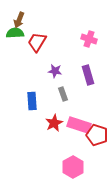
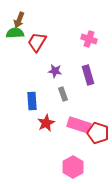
red star: moved 8 px left
red pentagon: moved 1 px right, 2 px up
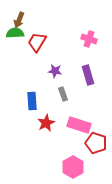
red pentagon: moved 2 px left, 10 px down
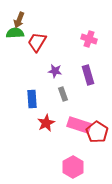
blue rectangle: moved 2 px up
red pentagon: moved 1 px right, 11 px up; rotated 15 degrees clockwise
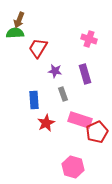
red trapezoid: moved 1 px right, 6 px down
purple rectangle: moved 3 px left, 1 px up
blue rectangle: moved 2 px right, 1 px down
pink rectangle: moved 1 px right, 5 px up
red pentagon: rotated 15 degrees clockwise
pink hexagon: rotated 15 degrees counterclockwise
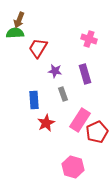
pink rectangle: rotated 75 degrees counterclockwise
